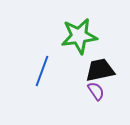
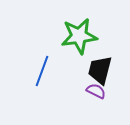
black trapezoid: rotated 64 degrees counterclockwise
purple semicircle: rotated 30 degrees counterclockwise
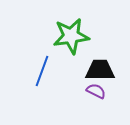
green star: moved 8 px left
black trapezoid: rotated 76 degrees clockwise
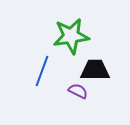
black trapezoid: moved 5 px left
purple semicircle: moved 18 px left
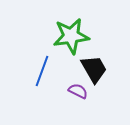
black trapezoid: moved 1 px left, 1 px up; rotated 60 degrees clockwise
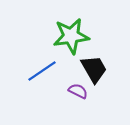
blue line: rotated 36 degrees clockwise
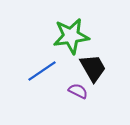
black trapezoid: moved 1 px left, 1 px up
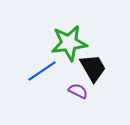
green star: moved 2 px left, 7 px down
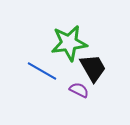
blue line: rotated 64 degrees clockwise
purple semicircle: moved 1 px right, 1 px up
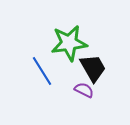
blue line: rotated 28 degrees clockwise
purple semicircle: moved 5 px right
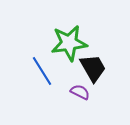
purple semicircle: moved 4 px left, 2 px down
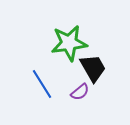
blue line: moved 13 px down
purple semicircle: rotated 114 degrees clockwise
